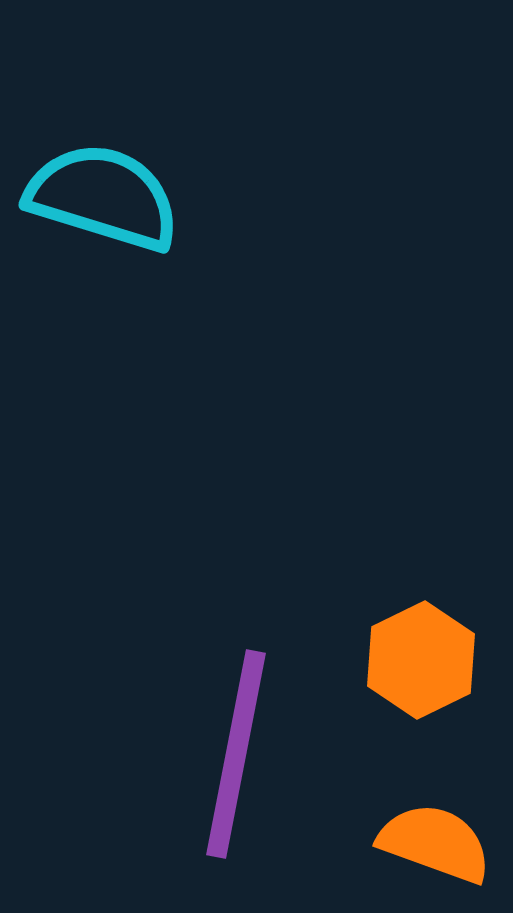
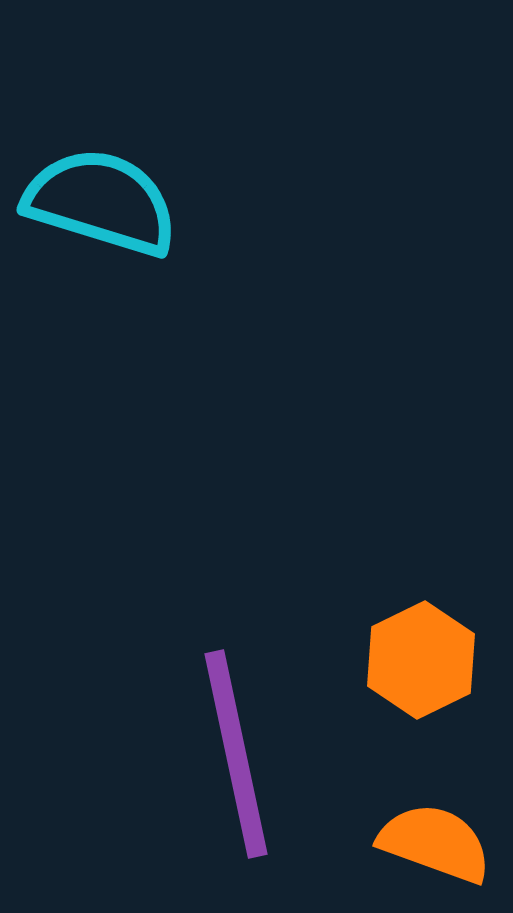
cyan semicircle: moved 2 px left, 5 px down
purple line: rotated 23 degrees counterclockwise
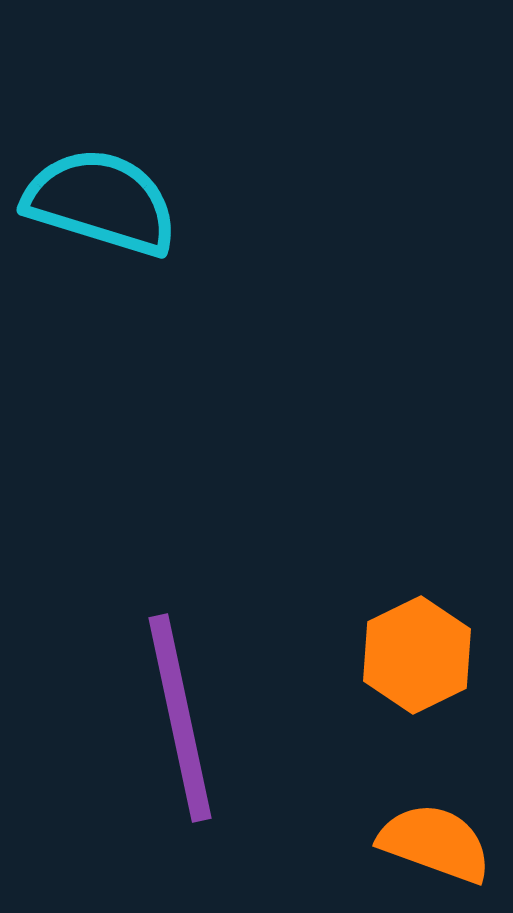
orange hexagon: moved 4 px left, 5 px up
purple line: moved 56 px left, 36 px up
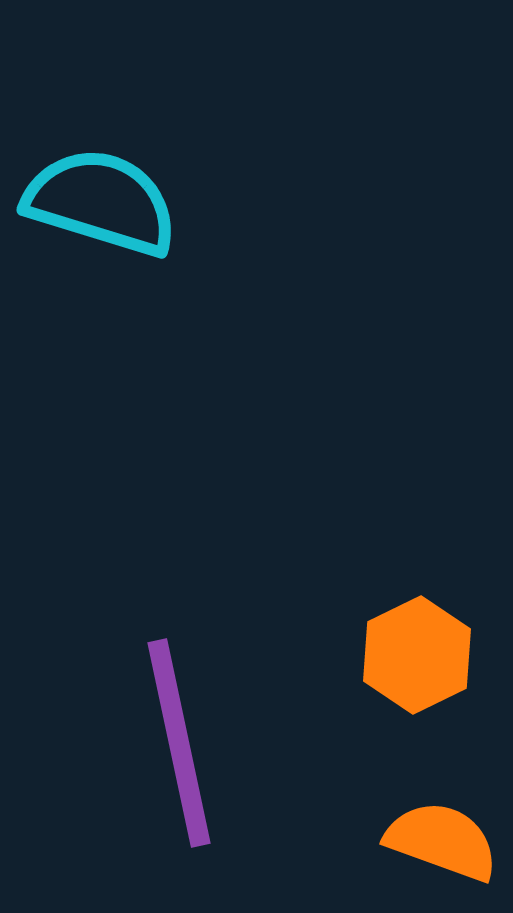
purple line: moved 1 px left, 25 px down
orange semicircle: moved 7 px right, 2 px up
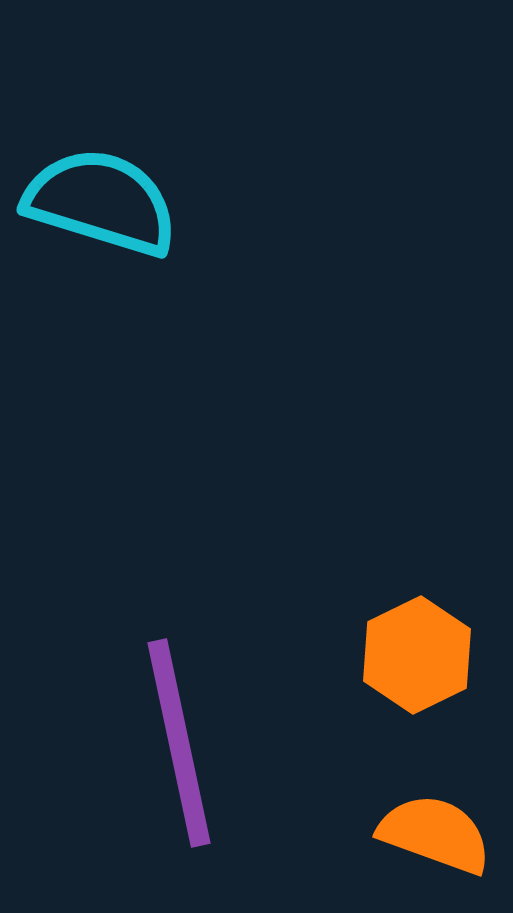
orange semicircle: moved 7 px left, 7 px up
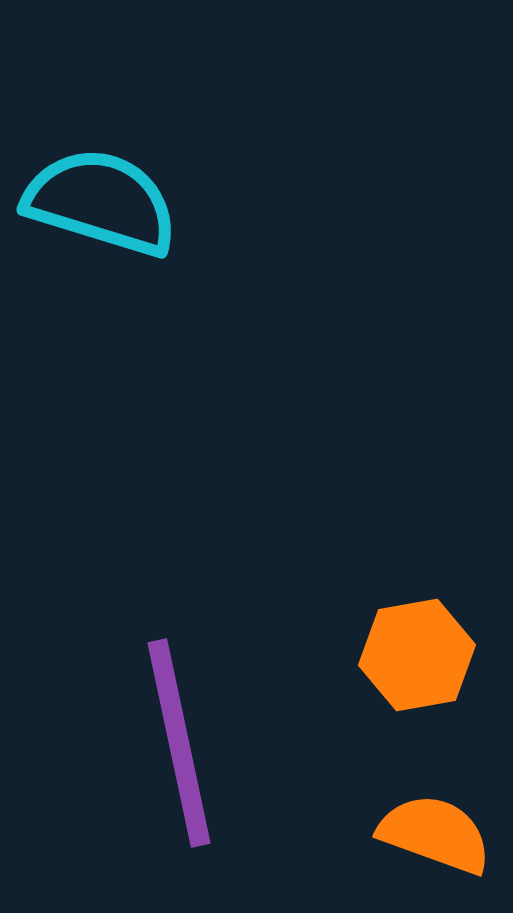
orange hexagon: rotated 16 degrees clockwise
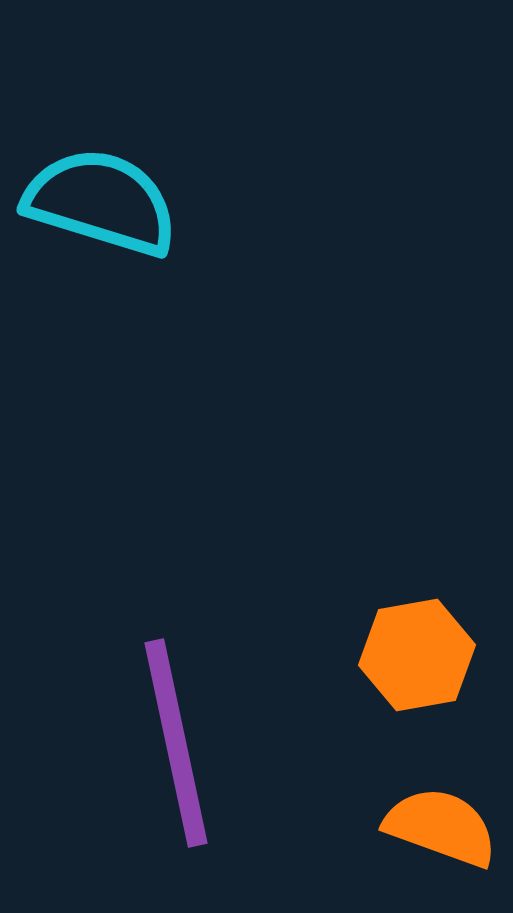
purple line: moved 3 px left
orange semicircle: moved 6 px right, 7 px up
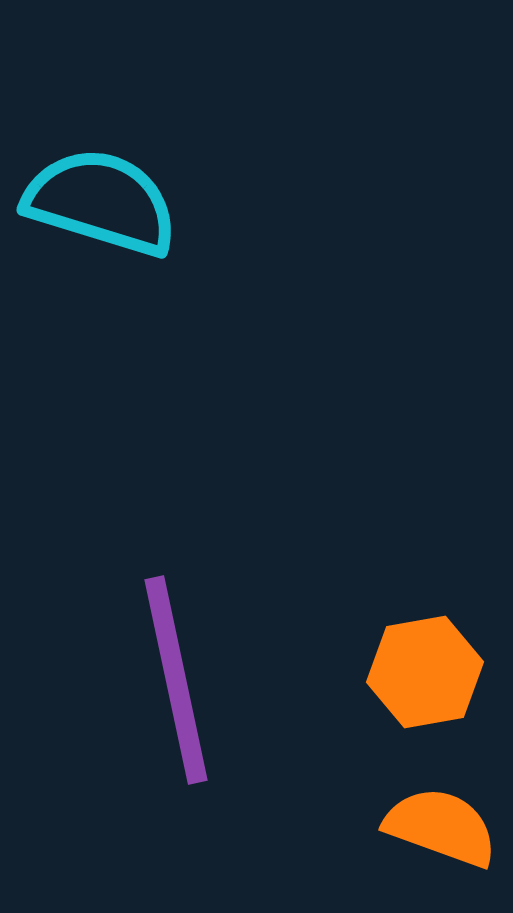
orange hexagon: moved 8 px right, 17 px down
purple line: moved 63 px up
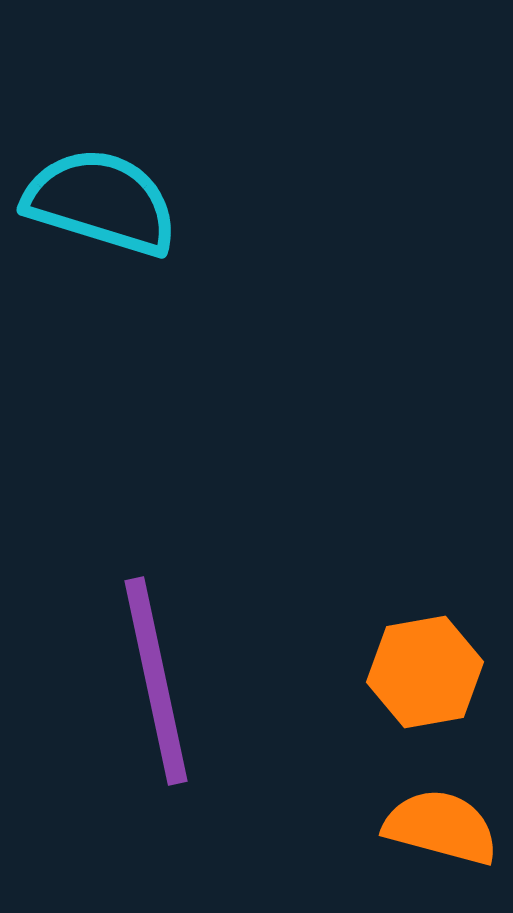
purple line: moved 20 px left, 1 px down
orange semicircle: rotated 5 degrees counterclockwise
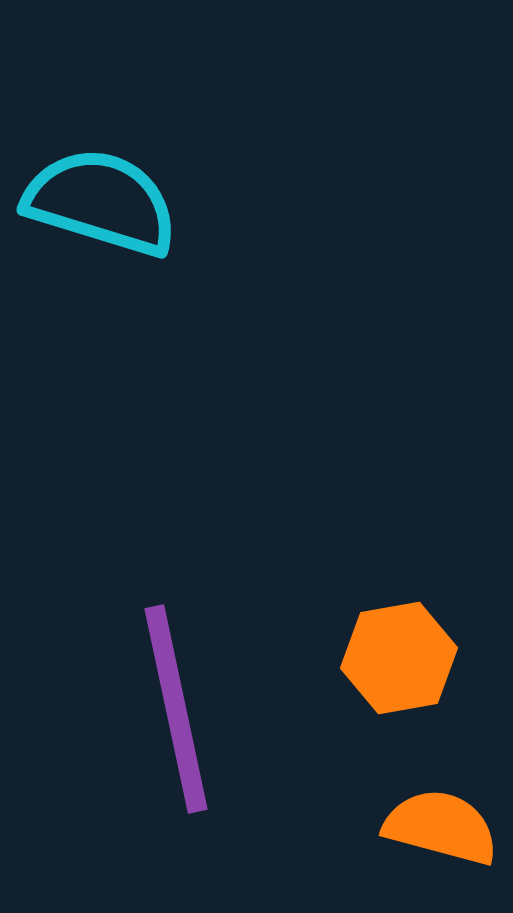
orange hexagon: moved 26 px left, 14 px up
purple line: moved 20 px right, 28 px down
